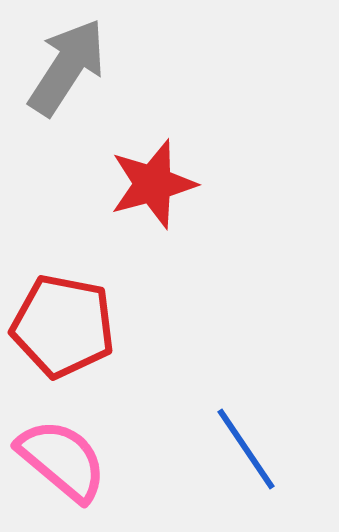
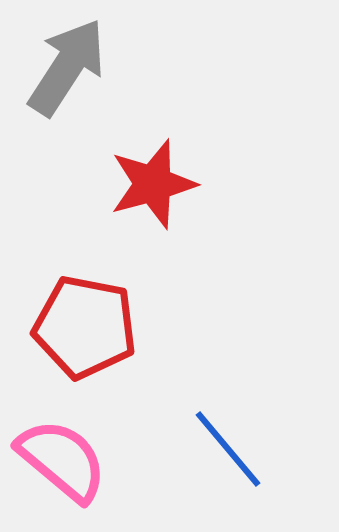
red pentagon: moved 22 px right, 1 px down
blue line: moved 18 px left; rotated 6 degrees counterclockwise
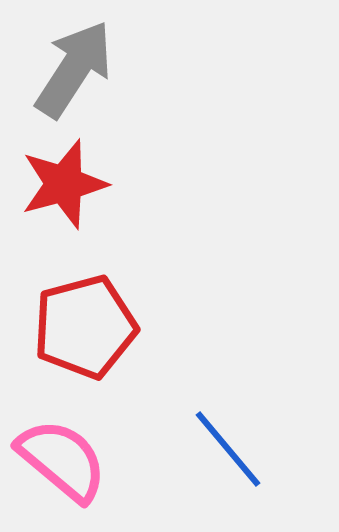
gray arrow: moved 7 px right, 2 px down
red star: moved 89 px left
red pentagon: rotated 26 degrees counterclockwise
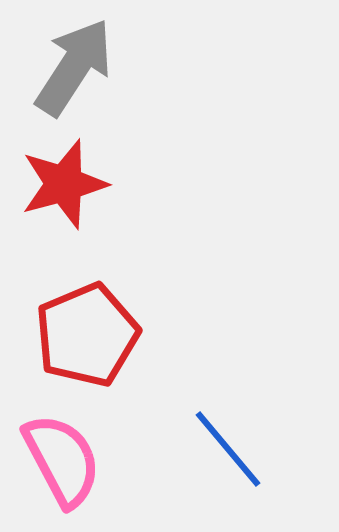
gray arrow: moved 2 px up
red pentagon: moved 2 px right, 8 px down; rotated 8 degrees counterclockwise
pink semicircle: rotated 22 degrees clockwise
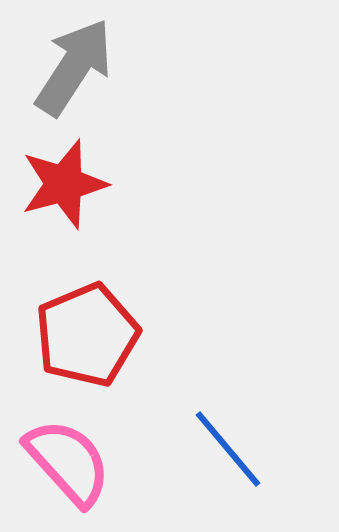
pink semicircle: moved 6 px right, 2 px down; rotated 14 degrees counterclockwise
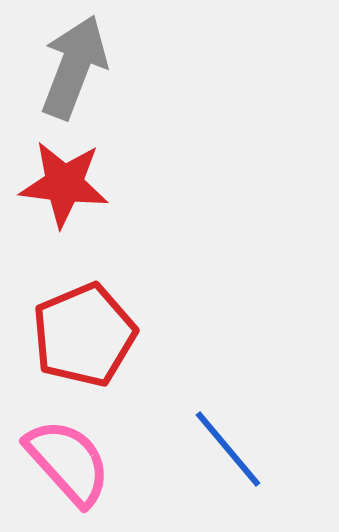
gray arrow: rotated 12 degrees counterclockwise
red star: rotated 22 degrees clockwise
red pentagon: moved 3 px left
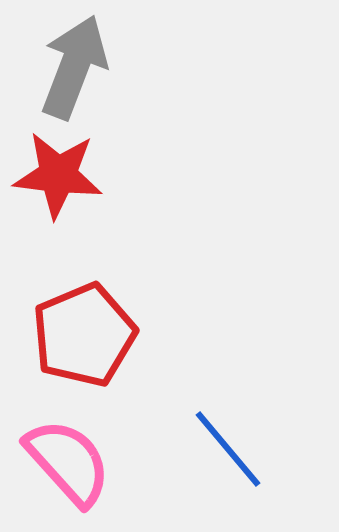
red star: moved 6 px left, 9 px up
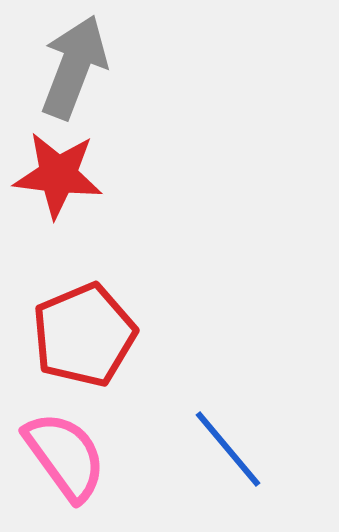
pink semicircle: moved 3 px left, 6 px up; rotated 6 degrees clockwise
